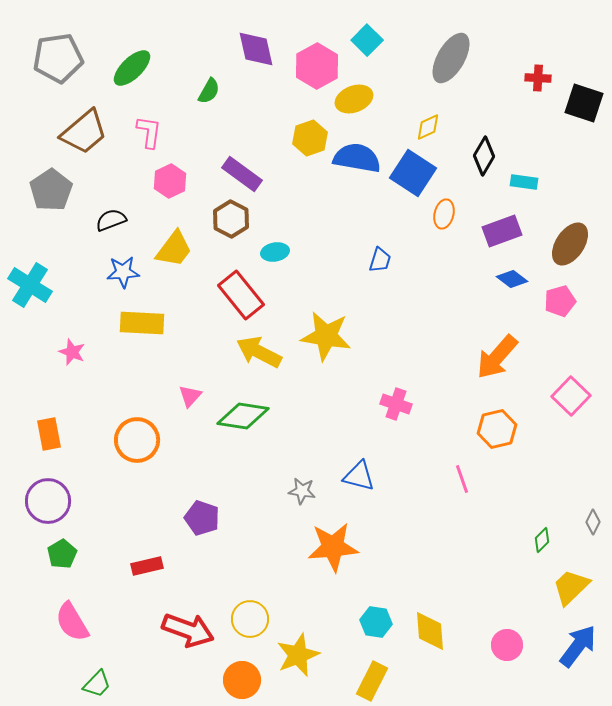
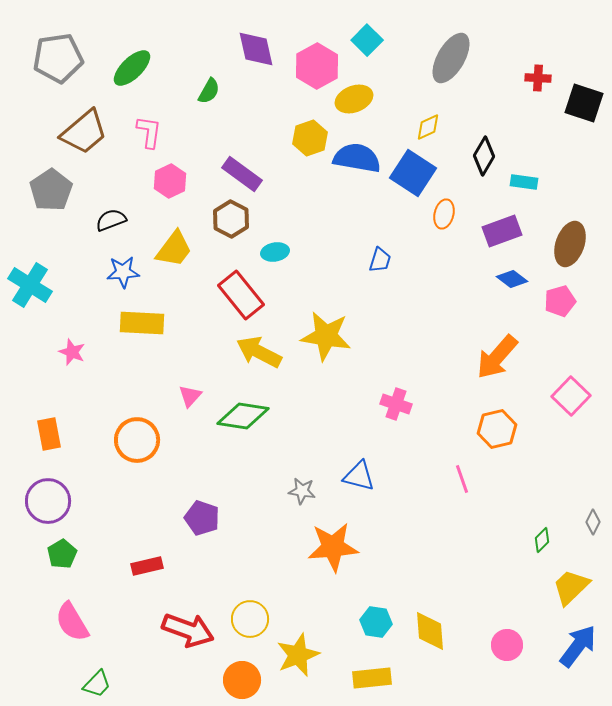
brown ellipse at (570, 244): rotated 15 degrees counterclockwise
yellow rectangle at (372, 681): moved 3 px up; rotated 57 degrees clockwise
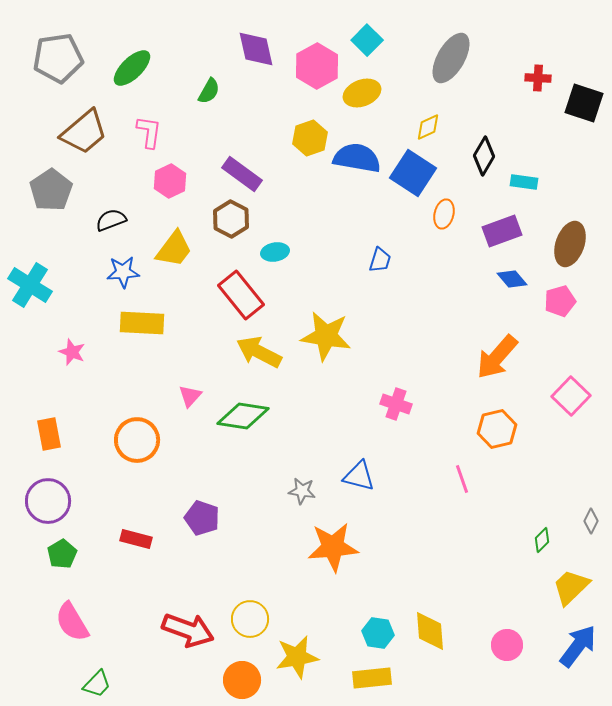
yellow ellipse at (354, 99): moved 8 px right, 6 px up
blue diamond at (512, 279): rotated 12 degrees clockwise
gray diamond at (593, 522): moved 2 px left, 1 px up
red rectangle at (147, 566): moved 11 px left, 27 px up; rotated 28 degrees clockwise
cyan hexagon at (376, 622): moved 2 px right, 11 px down
yellow star at (298, 655): moved 1 px left, 2 px down; rotated 12 degrees clockwise
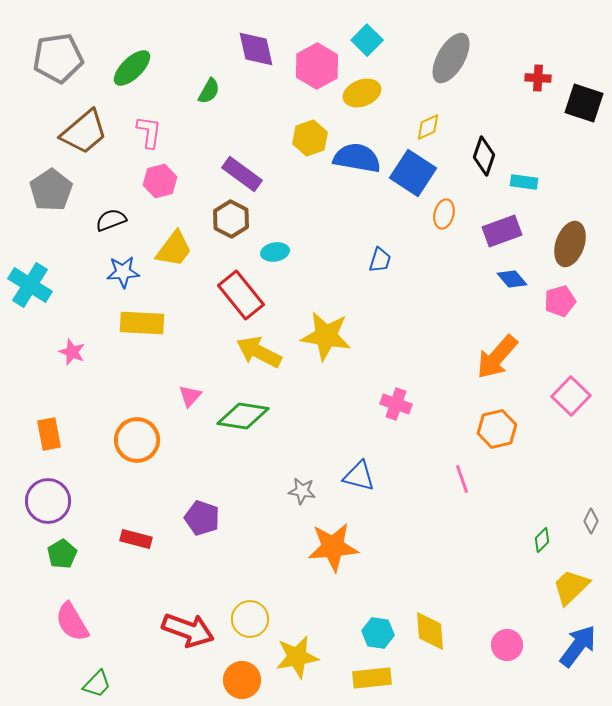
black diamond at (484, 156): rotated 12 degrees counterclockwise
pink hexagon at (170, 181): moved 10 px left; rotated 12 degrees clockwise
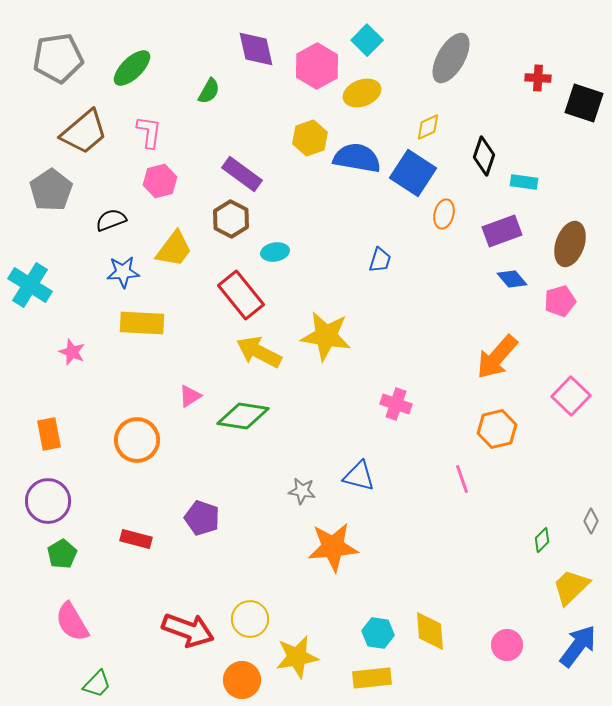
pink triangle at (190, 396): rotated 15 degrees clockwise
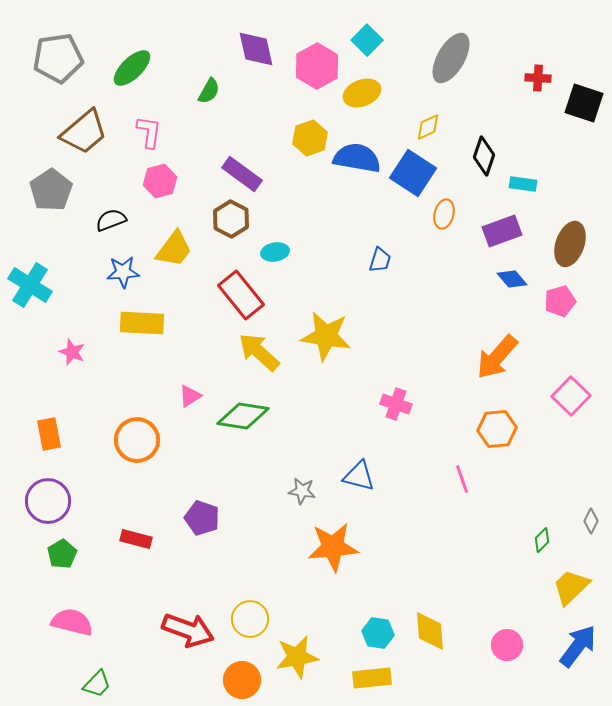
cyan rectangle at (524, 182): moved 1 px left, 2 px down
yellow arrow at (259, 352): rotated 15 degrees clockwise
orange hexagon at (497, 429): rotated 9 degrees clockwise
pink semicircle at (72, 622): rotated 135 degrees clockwise
